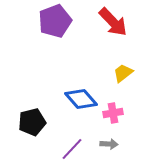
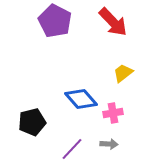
purple pentagon: rotated 24 degrees counterclockwise
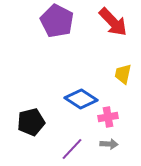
purple pentagon: moved 2 px right
yellow trapezoid: moved 1 px down; rotated 40 degrees counterclockwise
blue diamond: rotated 16 degrees counterclockwise
pink cross: moved 5 px left, 4 px down
black pentagon: moved 1 px left
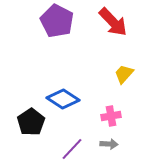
yellow trapezoid: moved 1 px right; rotated 30 degrees clockwise
blue diamond: moved 18 px left
pink cross: moved 3 px right, 1 px up
black pentagon: rotated 20 degrees counterclockwise
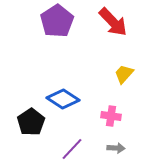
purple pentagon: rotated 12 degrees clockwise
pink cross: rotated 18 degrees clockwise
gray arrow: moved 7 px right, 4 px down
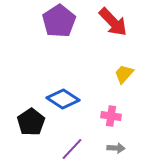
purple pentagon: moved 2 px right
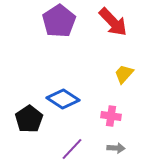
black pentagon: moved 2 px left, 3 px up
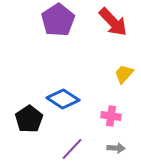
purple pentagon: moved 1 px left, 1 px up
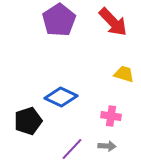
purple pentagon: moved 1 px right
yellow trapezoid: rotated 65 degrees clockwise
blue diamond: moved 2 px left, 2 px up; rotated 8 degrees counterclockwise
black pentagon: moved 1 px left, 2 px down; rotated 16 degrees clockwise
gray arrow: moved 9 px left, 2 px up
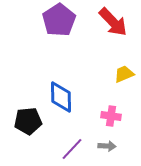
yellow trapezoid: rotated 40 degrees counterclockwise
blue diamond: rotated 64 degrees clockwise
black pentagon: rotated 12 degrees clockwise
